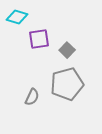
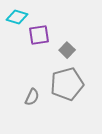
purple square: moved 4 px up
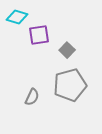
gray pentagon: moved 3 px right, 1 px down
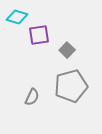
gray pentagon: moved 1 px right, 1 px down
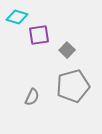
gray pentagon: moved 2 px right
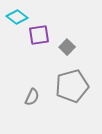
cyan diamond: rotated 20 degrees clockwise
gray square: moved 3 px up
gray pentagon: moved 1 px left
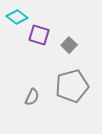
purple square: rotated 25 degrees clockwise
gray square: moved 2 px right, 2 px up
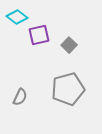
purple square: rotated 30 degrees counterclockwise
gray pentagon: moved 4 px left, 3 px down
gray semicircle: moved 12 px left
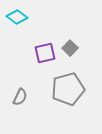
purple square: moved 6 px right, 18 px down
gray square: moved 1 px right, 3 px down
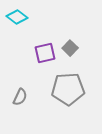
gray pentagon: rotated 12 degrees clockwise
